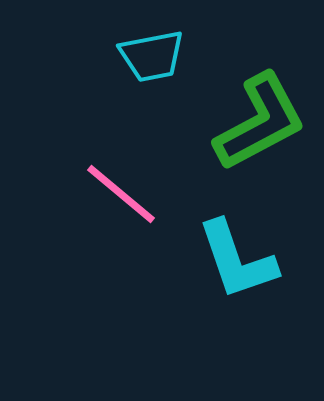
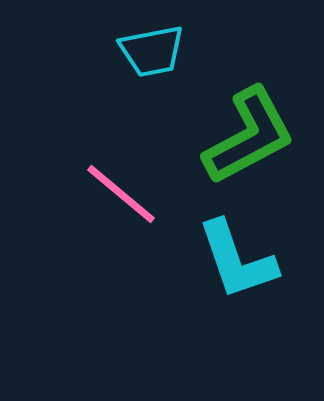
cyan trapezoid: moved 5 px up
green L-shape: moved 11 px left, 14 px down
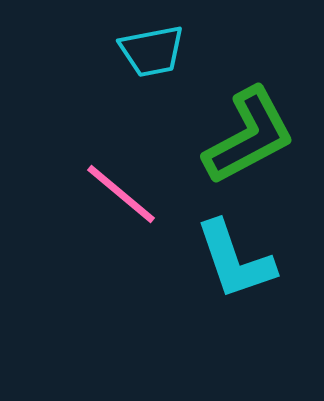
cyan L-shape: moved 2 px left
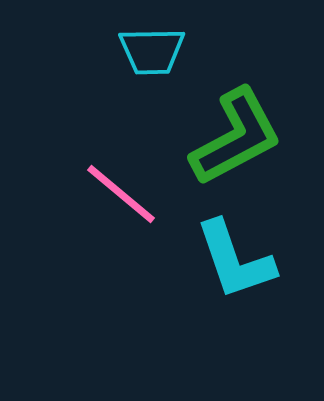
cyan trapezoid: rotated 10 degrees clockwise
green L-shape: moved 13 px left, 1 px down
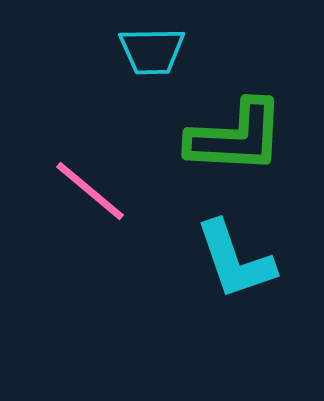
green L-shape: rotated 31 degrees clockwise
pink line: moved 31 px left, 3 px up
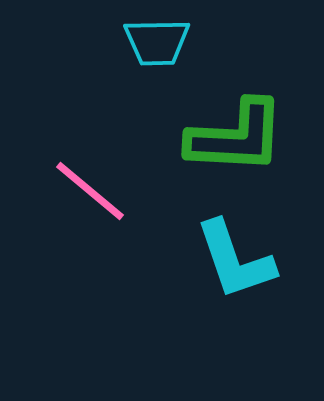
cyan trapezoid: moved 5 px right, 9 px up
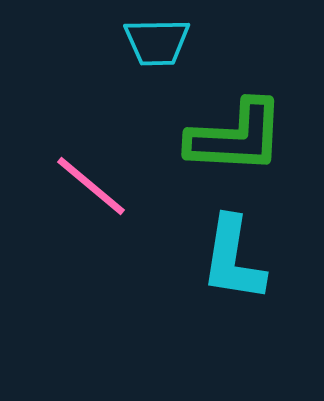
pink line: moved 1 px right, 5 px up
cyan L-shape: moved 2 px left, 1 px up; rotated 28 degrees clockwise
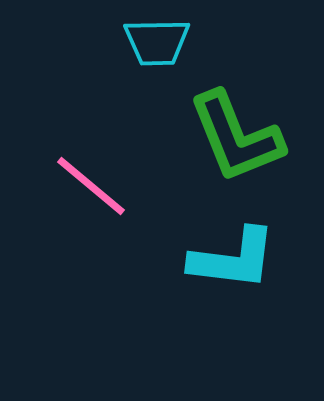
green L-shape: rotated 65 degrees clockwise
cyan L-shape: rotated 92 degrees counterclockwise
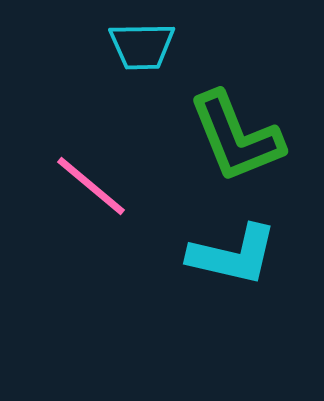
cyan trapezoid: moved 15 px left, 4 px down
cyan L-shape: moved 4 px up; rotated 6 degrees clockwise
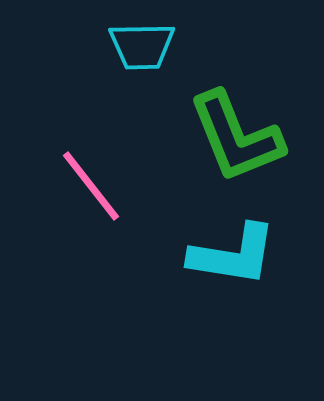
pink line: rotated 12 degrees clockwise
cyan L-shape: rotated 4 degrees counterclockwise
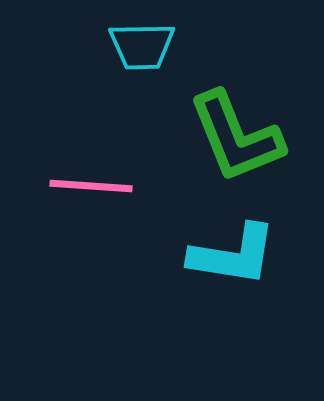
pink line: rotated 48 degrees counterclockwise
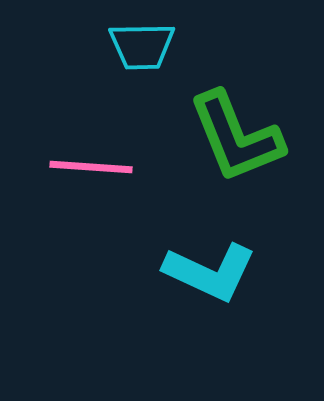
pink line: moved 19 px up
cyan L-shape: moved 23 px left, 17 px down; rotated 16 degrees clockwise
